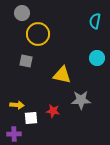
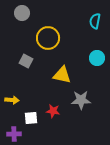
yellow circle: moved 10 px right, 4 px down
gray square: rotated 16 degrees clockwise
yellow arrow: moved 5 px left, 5 px up
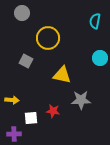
cyan circle: moved 3 px right
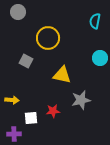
gray circle: moved 4 px left, 1 px up
gray star: rotated 12 degrees counterclockwise
red star: rotated 16 degrees counterclockwise
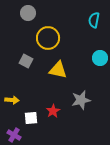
gray circle: moved 10 px right, 1 px down
cyan semicircle: moved 1 px left, 1 px up
yellow triangle: moved 4 px left, 5 px up
red star: rotated 24 degrees counterclockwise
purple cross: moved 1 px down; rotated 32 degrees clockwise
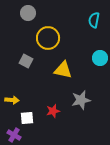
yellow triangle: moved 5 px right
red star: rotated 16 degrees clockwise
white square: moved 4 px left
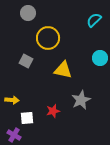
cyan semicircle: rotated 35 degrees clockwise
gray star: rotated 12 degrees counterclockwise
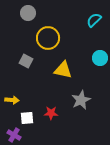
red star: moved 2 px left, 2 px down; rotated 16 degrees clockwise
